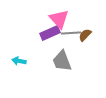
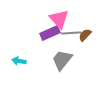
gray trapezoid: moved 1 px up; rotated 60 degrees clockwise
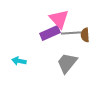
brown semicircle: rotated 48 degrees counterclockwise
gray trapezoid: moved 5 px right, 3 px down
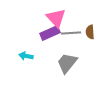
pink triangle: moved 3 px left, 1 px up
brown semicircle: moved 5 px right, 3 px up
cyan arrow: moved 7 px right, 5 px up
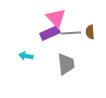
gray trapezoid: moved 1 px left, 1 px down; rotated 135 degrees clockwise
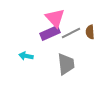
pink triangle: moved 1 px left
gray line: rotated 24 degrees counterclockwise
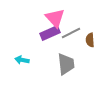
brown semicircle: moved 8 px down
cyan arrow: moved 4 px left, 4 px down
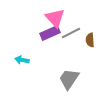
gray trapezoid: moved 3 px right, 15 px down; rotated 140 degrees counterclockwise
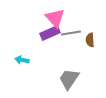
gray line: rotated 18 degrees clockwise
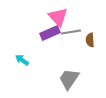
pink triangle: moved 3 px right, 1 px up
gray line: moved 1 px up
cyan arrow: rotated 24 degrees clockwise
